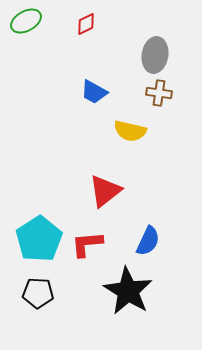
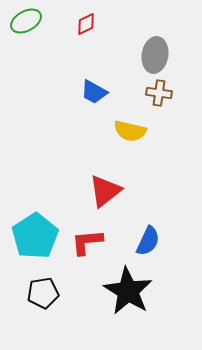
cyan pentagon: moved 4 px left, 3 px up
red L-shape: moved 2 px up
black pentagon: moved 5 px right; rotated 12 degrees counterclockwise
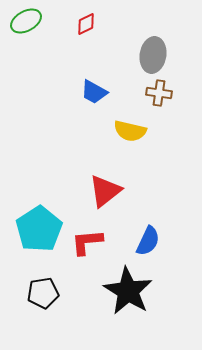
gray ellipse: moved 2 px left
cyan pentagon: moved 4 px right, 7 px up
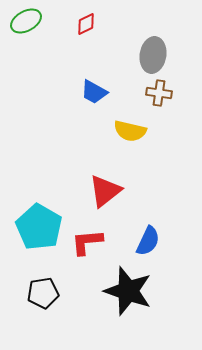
cyan pentagon: moved 2 px up; rotated 9 degrees counterclockwise
black star: rotated 12 degrees counterclockwise
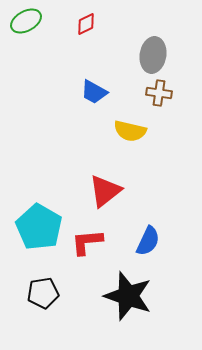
black star: moved 5 px down
